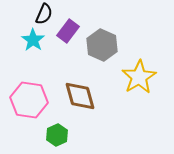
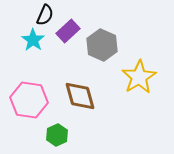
black semicircle: moved 1 px right, 1 px down
purple rectangle: rotated 10 degrees clockwise
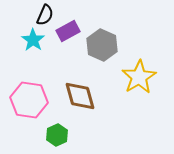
purple rectangle: rotated 15 degrees clockwise
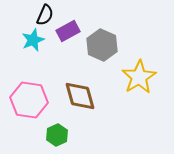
cyan star: rotated 15 degrees clockwise
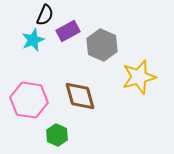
yellow star: rotated 16 degrees clockwise
green hexagon: rotated 10 degrees counterclockwise
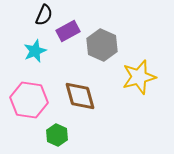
black semicircle: moved 1 px left
cyan star: moved 2 px right, 11 px down
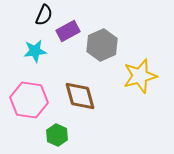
gray hexagon: rotated 12 degrees clockwise
cyan star: rotated 15 degrees clockwise
yellow star: moved 1 px right, 1 px up
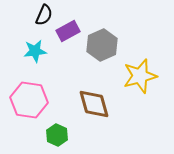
brown diamond: moved 14 px right, 8 px down
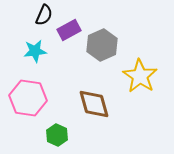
purple rectangle: moved 1 px right, 1 px up
yellow star: rotated 24 degrees counterclockwise
pink hexagon: moved 1 px left, 2 px up
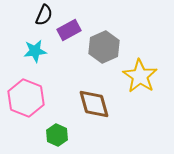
gray hexagon: moved 2 px right, 2 px down
pink hexagon: moved 2 px left; rotated 12 degrees clockwise
